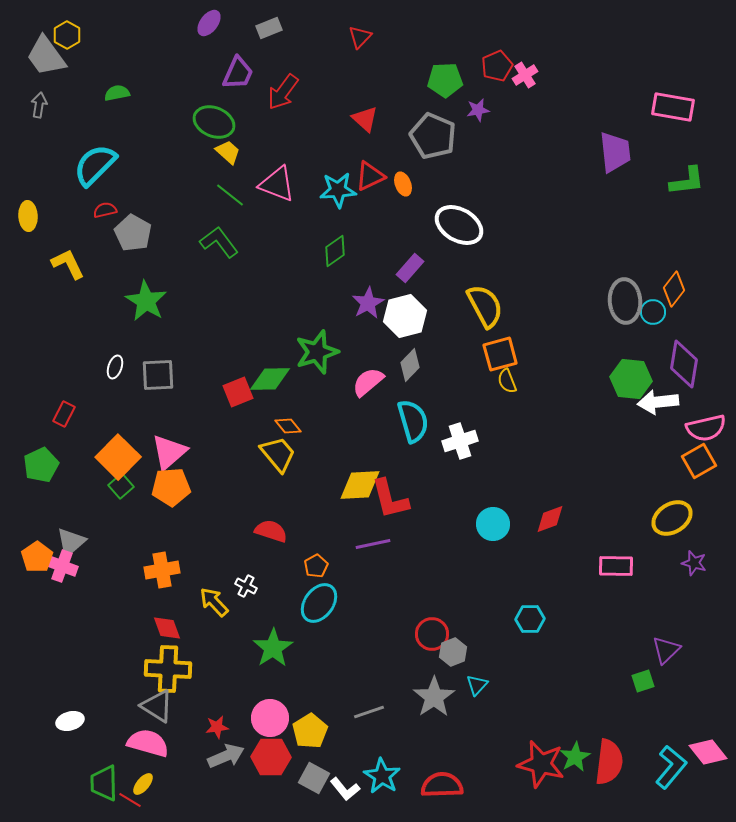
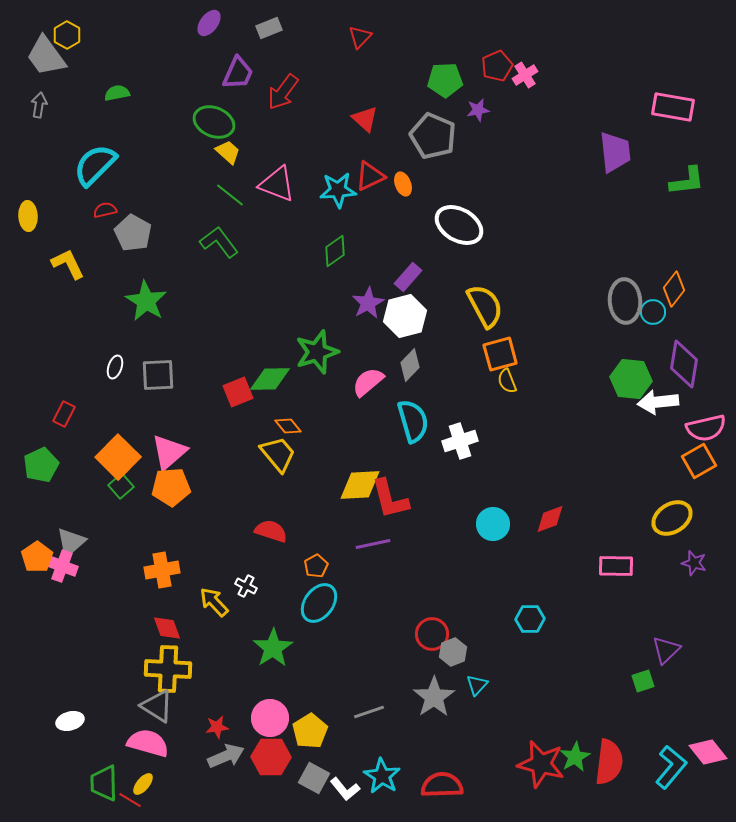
purple rectangle at (410, 268): moved 2 px left, 9 px down
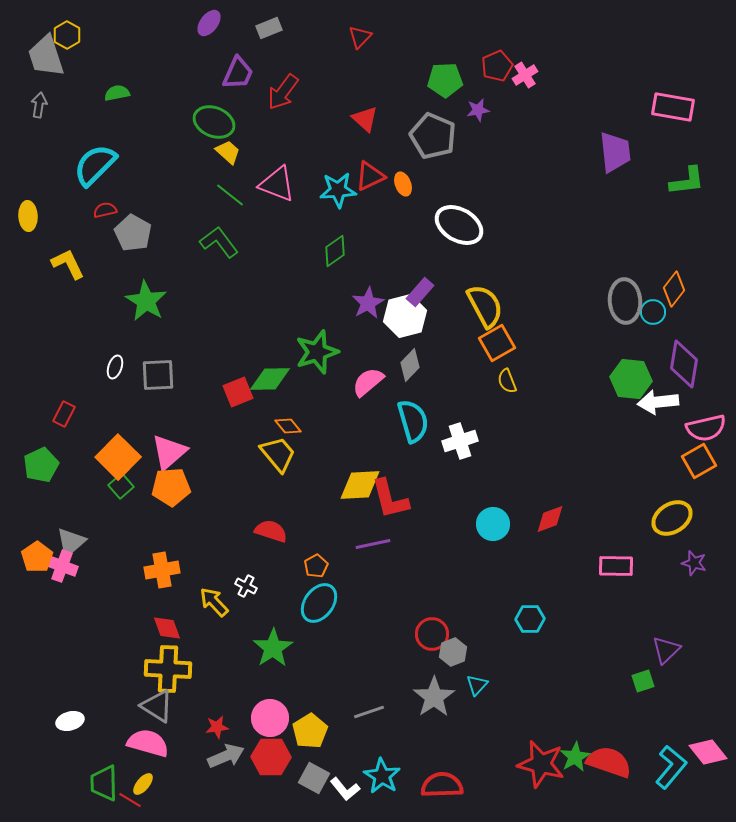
gray trapezoid at (46, 56): rotated 18 degrees clockwise
purple rectangle at (408, 277): moved 12 px right, 15 px down
orange square at (500, 354): moved 3 px left, 11 px up; rotated 15 degrees counterclockwise
red semicircle at (609, 762): rotated 78 degrees counterclockwise
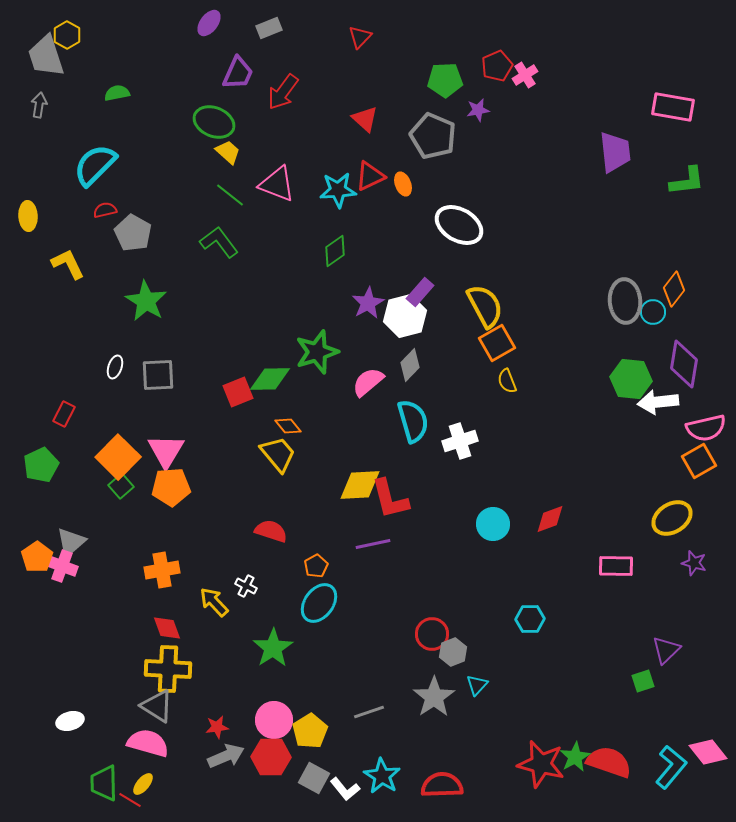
pink triangle at (169, 452): moved 3 px left, 1 px up; rotated 18 degrees counterclockwise
pink circle at (270, 718): moved 4 px right, 2 px down
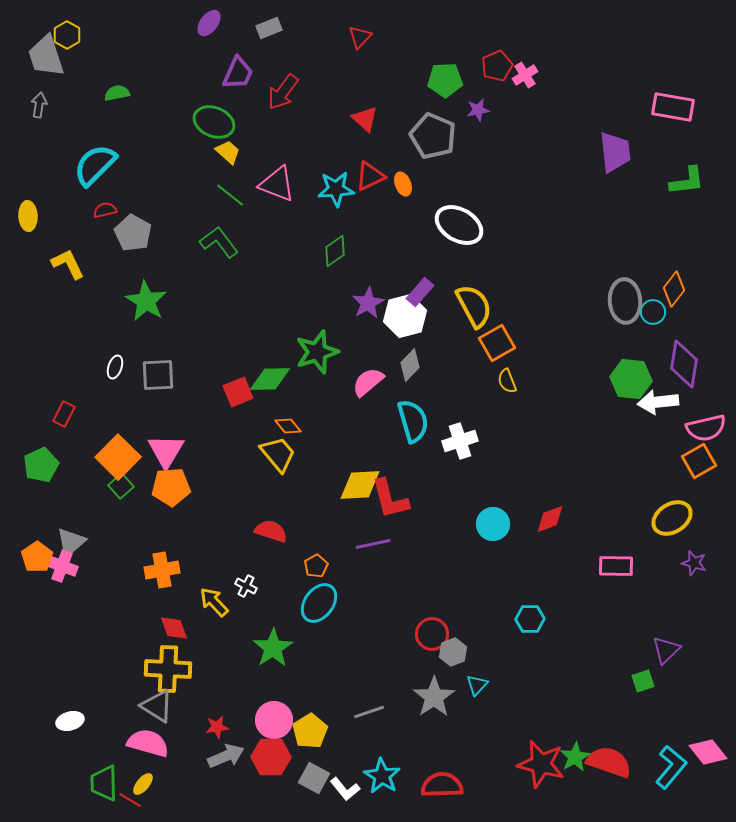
cyan star at (338, 190): moved 2 px left, 1 px up
yellow semicircle at (485, 306): moved 11 px left
red diamond at (167, 628): moved 7 px right
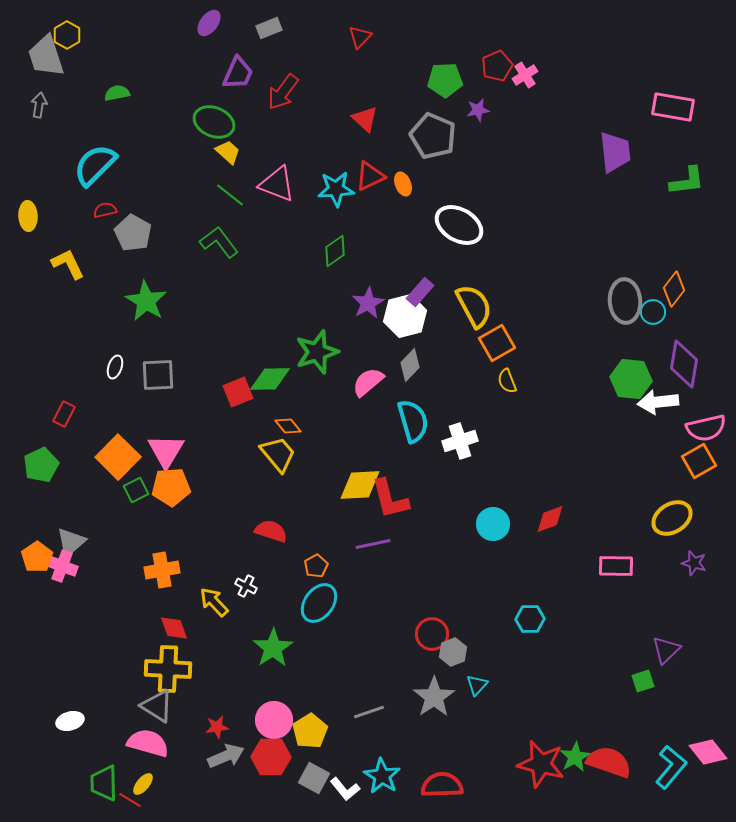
green square at (121, 486): moved 15 px right, 4 px down; rotated 15 degrees clockwise
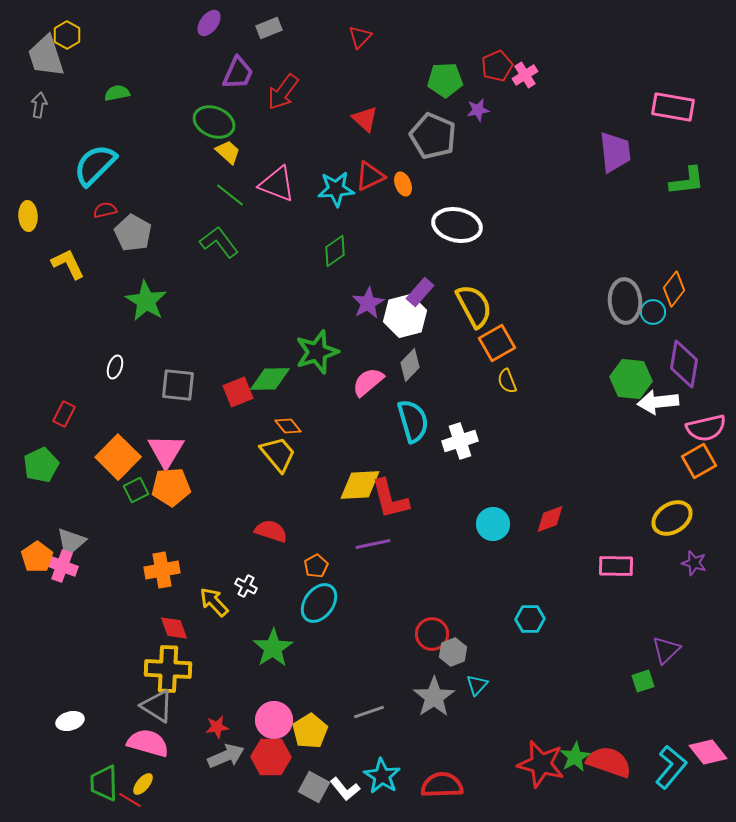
white ellipse at (459, 225): moved 2 px left; rotated 18 degrees counterclockwise
gray square at (158, 375): moved 20 px right, 10 px down; rotated 9 degrees clockwise
gray square at (314, 778): moved 9 px down
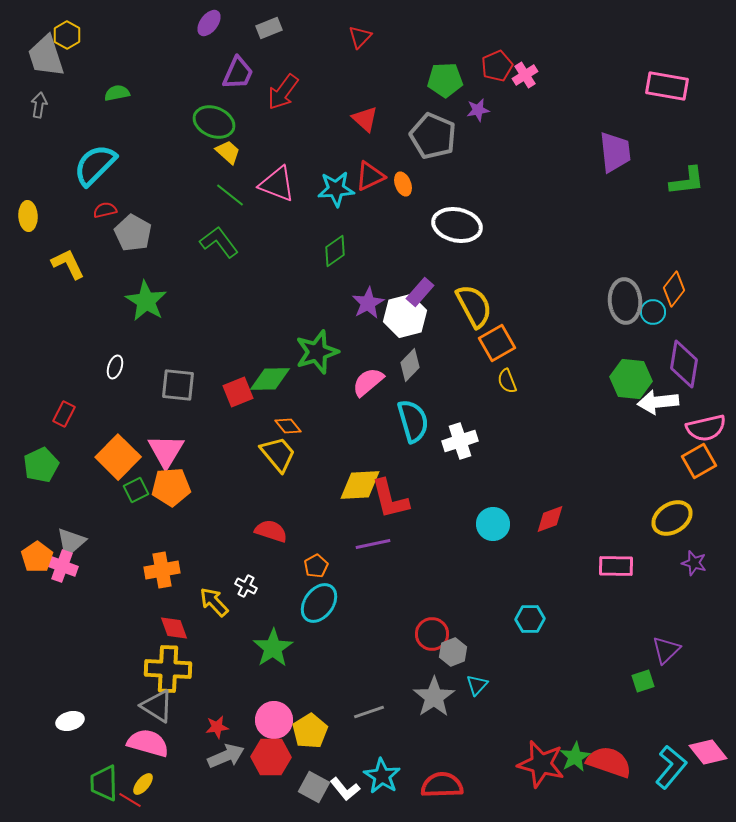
pink rectangle at (673, 107): moved 6 px left, 21 px up
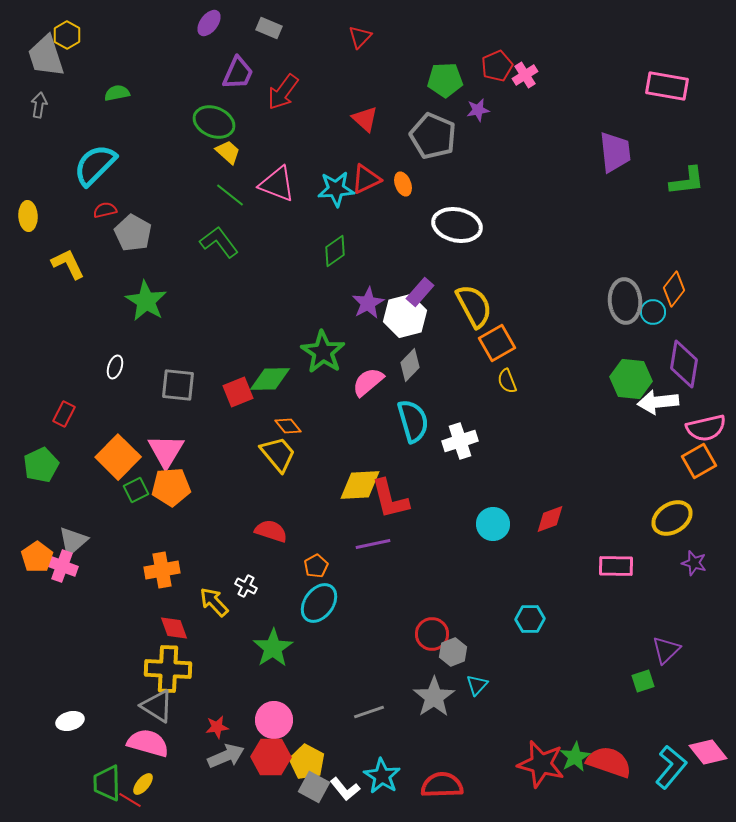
gray rectangle at (269, 28): rotated 45 degrees clockwise
red triangle at (370, 176): moved 4 px left, 3 px down
green star at (317, 352): moved 6 px right; rotated 21 degrees counterclockwise
gray triangle at (71, 542): moved 2 px right, 1 px up
yellow pentagon at (310, 731): moved 3 px left, 31 px down; rotated 12 degrees counterclockwise
green trapezoid at (104, 783): moved 3 px right
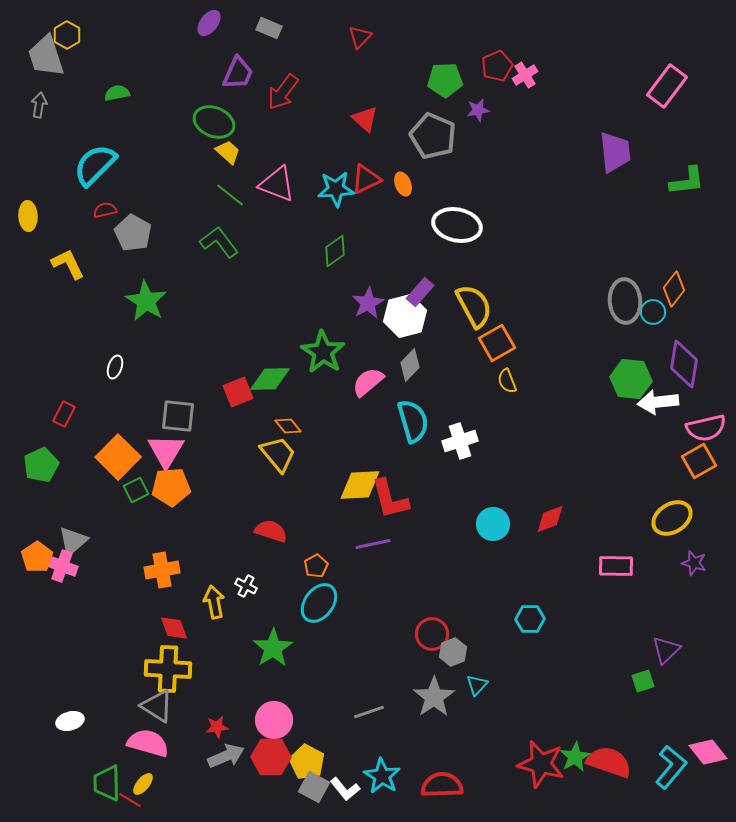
pink rectangle at (667, 86): rotated 63 degrees counterclockwise
gray square at (178, 385): moved 31 px down
yellow arrow at (214, 602): rotated 32 degrees clockwise
